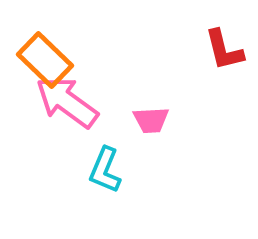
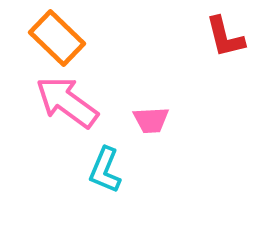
red L-shape: moved 1 px right, 13 px up
orange rectangle: moved 12 px right, 22 px up
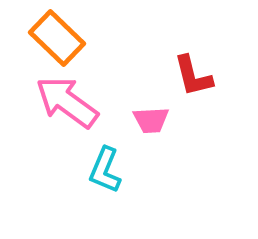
red L-shape: moved 32 px left, 39 px down
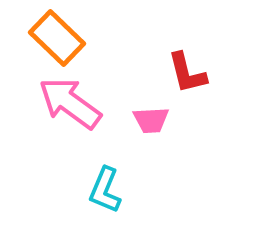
red L-shape: moved 6 px left, 3 px up
pink arrow: moved 3 px right, 1 px down
cyan L-shape: moved 20 px down
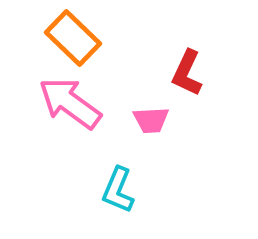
orange rectangle: moved 16 px right
red L-shape: rotated 39 degrees clockwise
cyan L-shape: moved 13 px right
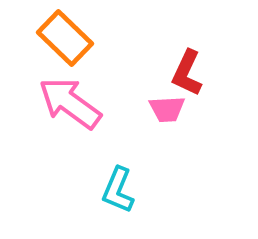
orange rectangle: moved 8 px left
pink trapezoid: moved 16 px right, 11 px up
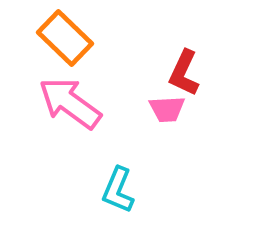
red L-shape: moved 3 px left
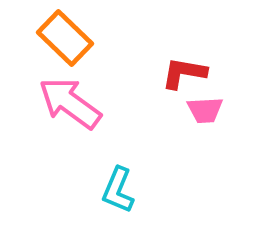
red L-shape: rotated 75 degrees clockwise
pink trapezoid: moved 38 px right, 1 px down
